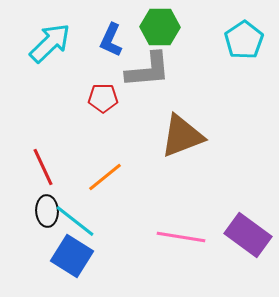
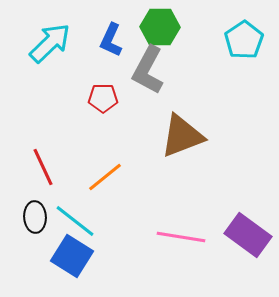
gray L-shape: rotated 123 degrees clockwise
black ellipse: moved 12 px left, 6 px down
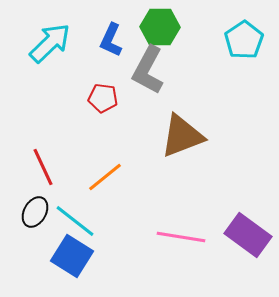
red pentagon: rotated 8 degrees clockwise
black ellipse: moved 5 px up; rotated 32 degrees clockwise
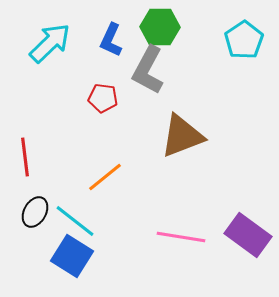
red line: moved 18 px left, 10 px up; rotated 18 degrees clockwise
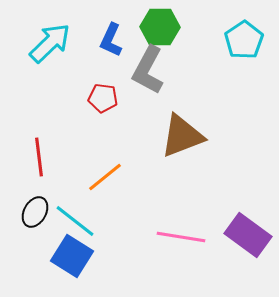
red line: moved 14 px right
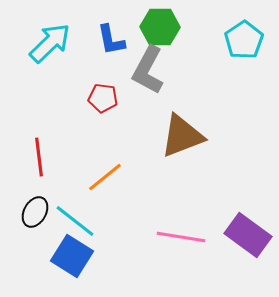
blue L-shape: rotated 36 degrees counterclockwise
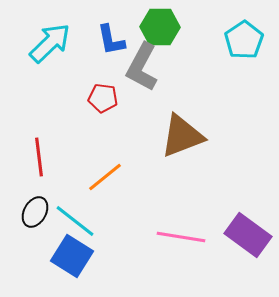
gray L-shape: moved 6 px left, 3 px up
